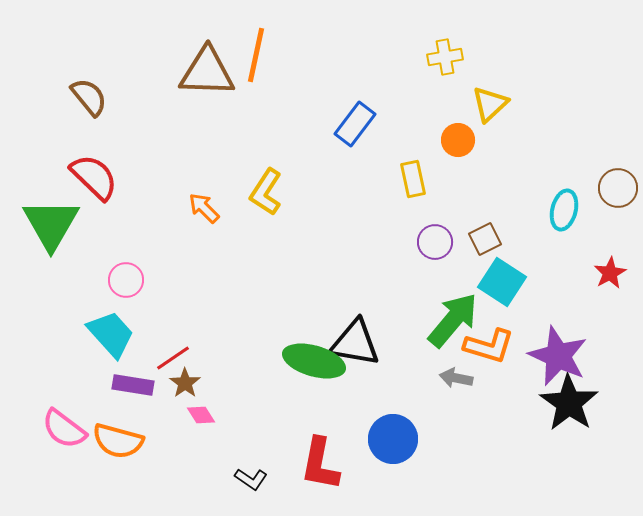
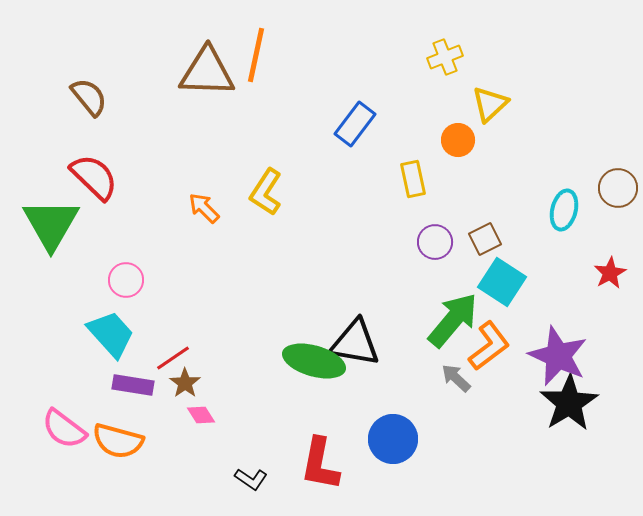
yellow cross: rotated 12 degrees counterclockwise
orange L-shape: rotated 54 degrees counterclockwise
gray arrow: rotated 32 degrees clockwise
black star: rotated 6 degrees clockwise
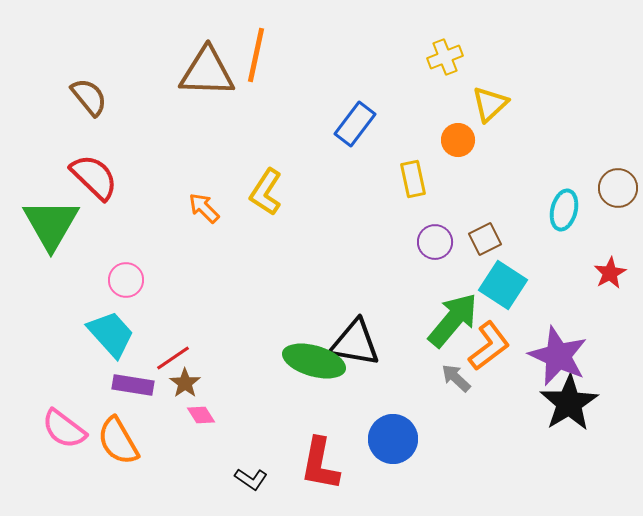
cyan square: moved 1 px right, 3 px down
orange semicircle: rotated 45 degrees clockwise
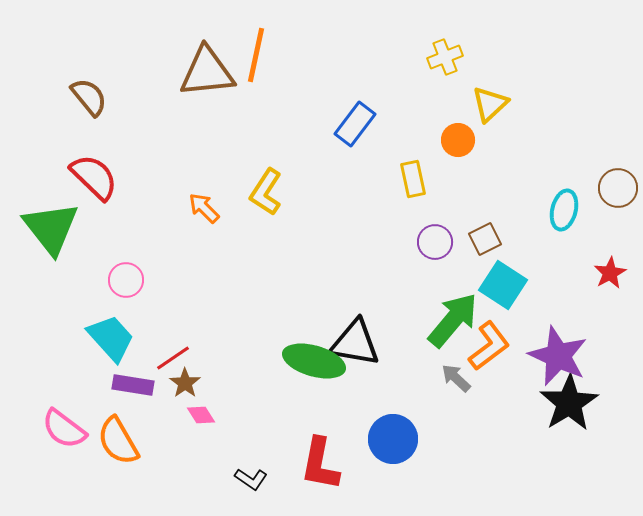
brown triangle: rotated 8 degrees counterclockwise
green triangle: moved 4 px down; rotated 8 degrees counterclockwise
cyan trapezoid: moved 4 px down
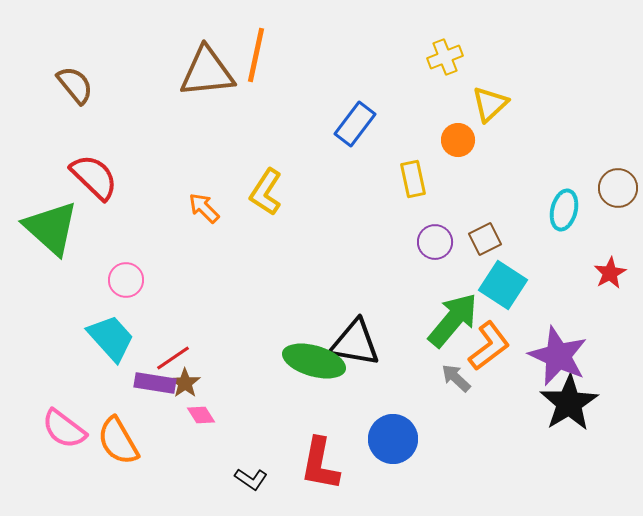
brown semicircle: moved 14 px left, 12 px up
green triangle: rotated 10 degrees counterclockwise
purple rectangle: moved 22 px right, 2 px up
